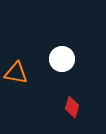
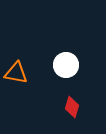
white circle: moved 4 px right, 6 px down
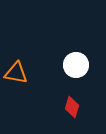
white circle: moved 10 px right
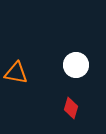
red diamond: moved 1 px left, 1 px down
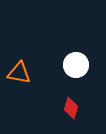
orange triangle: moved 3 px right
